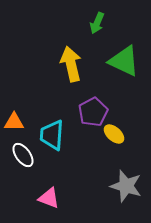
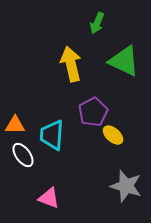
orange triangle: moved 1 px right, 3 px down
yellow ellipse: moved 1 px left, 1 px down
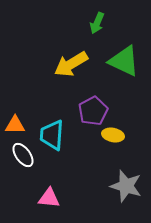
yellow arrow: rotated 108 degrees counterclockwise
purple pentagon: moved 1 px up
yellow ellipse: rotated 30 degrees counterclockwise
pink triangle: rotated 15 degrees counterclockwise
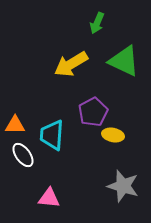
purple pentagon: moved 1 px down
gray star: moved 3 px left
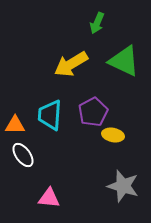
cyan trapezoid: moved 2 px left, 20 px up
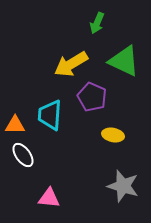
purple pentagon: moved 1 px left, 15 px up; rotated 20 degrees counterclockwise
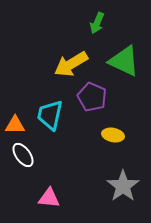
cyan trapezoid: rotated 8 degrees clockwise
gray star: rotated 20 degrees clockwise
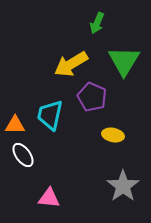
green triangle: rotated 36 degrees clockwise
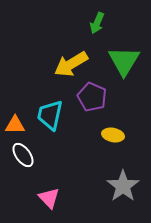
pink triangle: rotated 40 degrees clockwise
